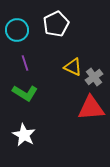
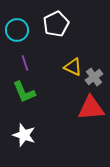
green L-shape: moved 1 px left, 1 px up; rotated 35 degrees clockwise
white star: rotated 10 degrees counterclockwise
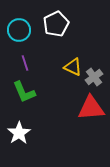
cyan circle: moved 2 px right
white star: moved 5 px left, 2 px up; rotated 20 degrees clockwise
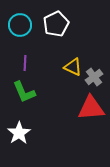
cyan circle: moved 1 px right, 5 px up
purple line: rotated 21 degrees clockwise
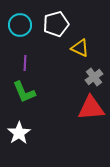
white pentagon: rotated 10 degrees clockwise
yellow triangle: moved 7 px right, 19 px up
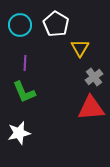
white pentagon: rotated 25 degrees counterclockwise
yellow triangle: rotated 36 degrees clockwise
white star: rotated 20 degrees clockwise
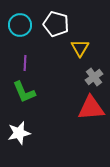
white pentagon: rotated 15 degrees counterclockwise
